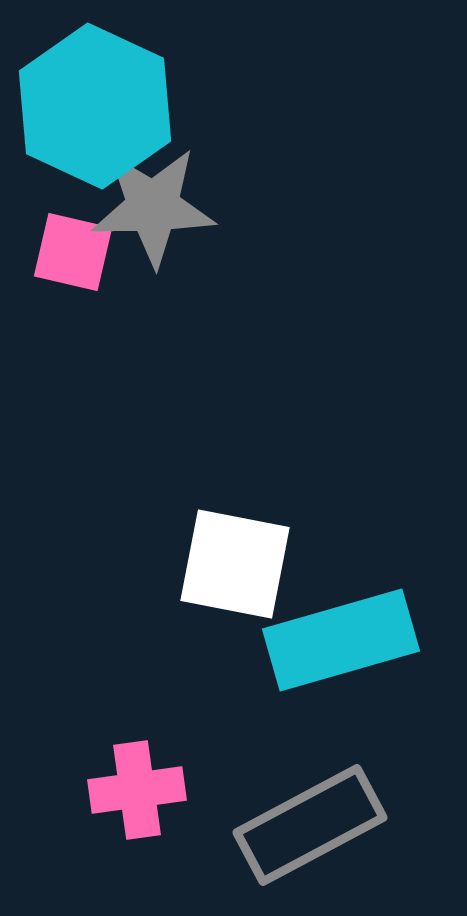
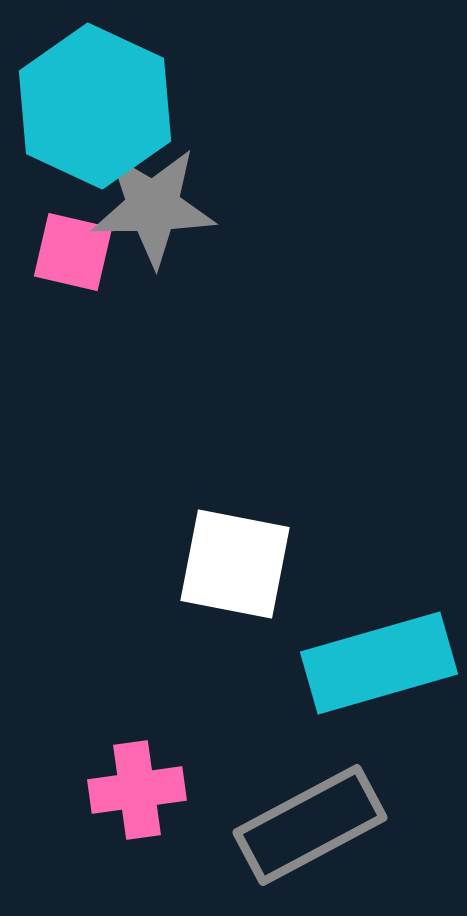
cyan rectangle: moved 38 px right, 23 px down
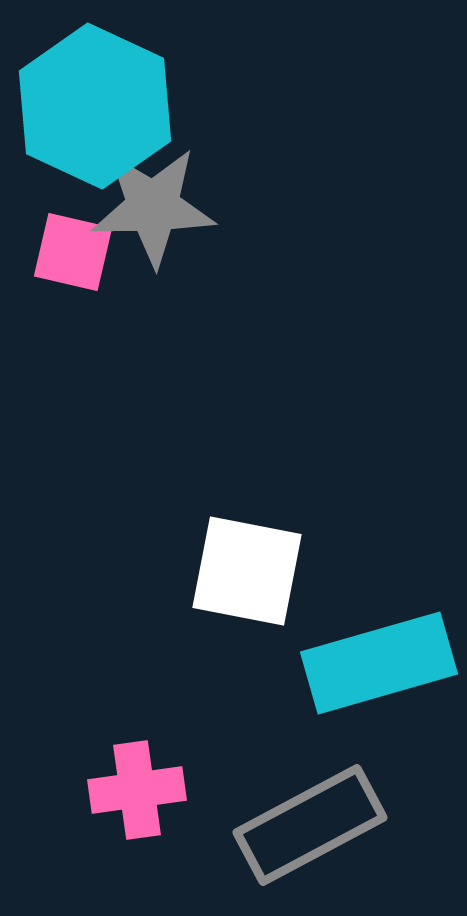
white square: moved 12 px right, 7 px down
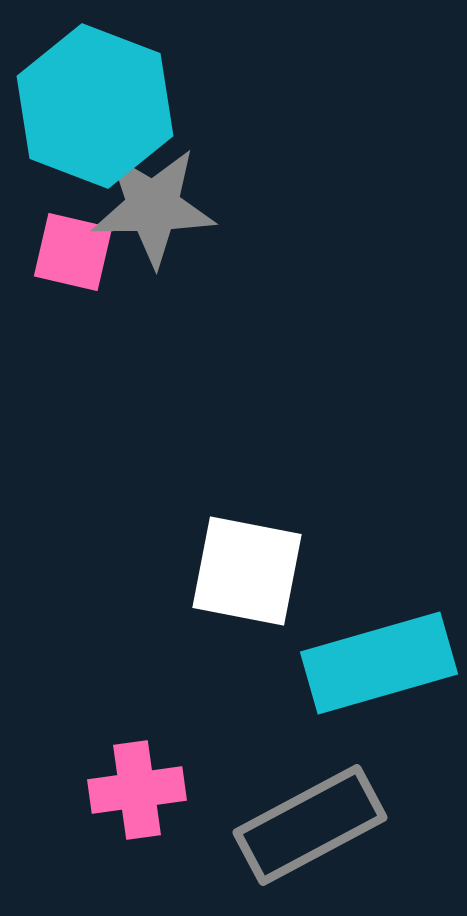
cyan hexagon: rotated 4 degrees counterclockwise
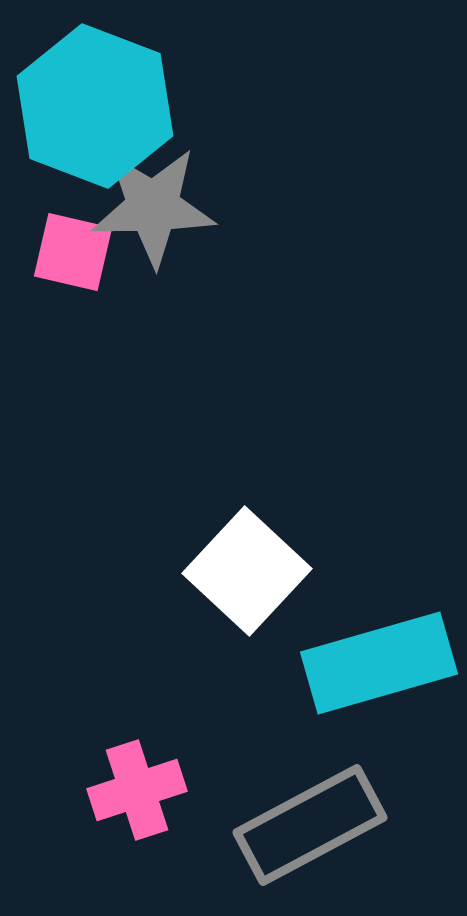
white square: rotated 32 degrees clockwise
pink cross: rotated 10 degrees counterclockwise
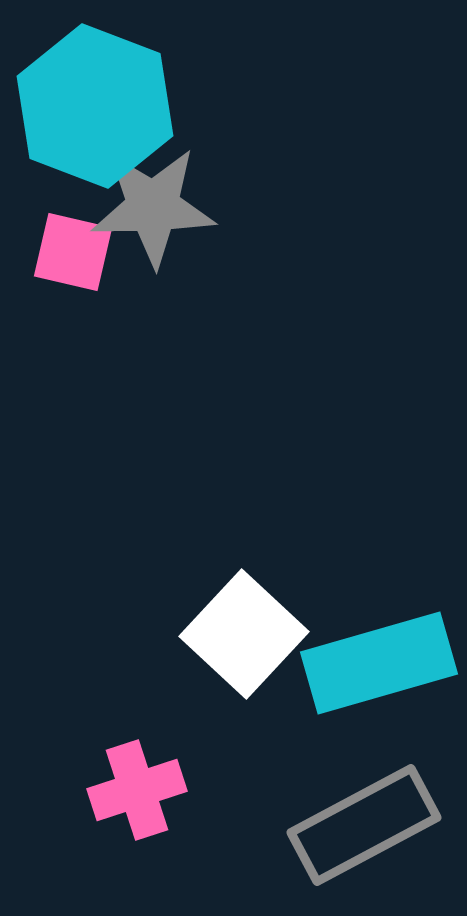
white square: moved 3 px left, 63 px down
gray rectangle: moved 54 px right
